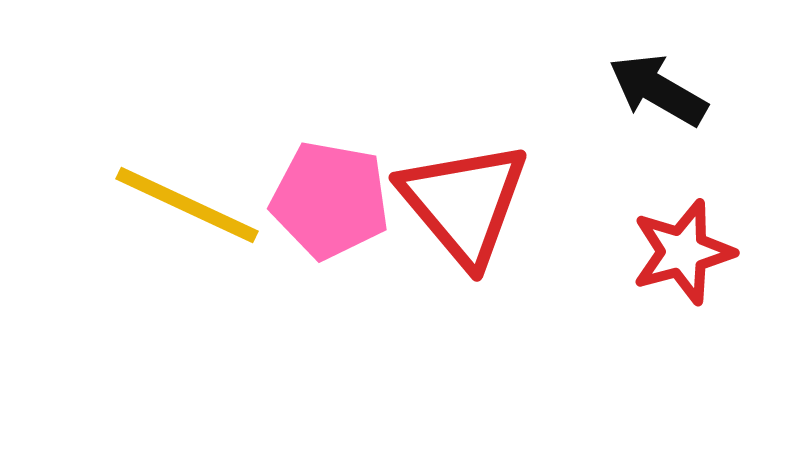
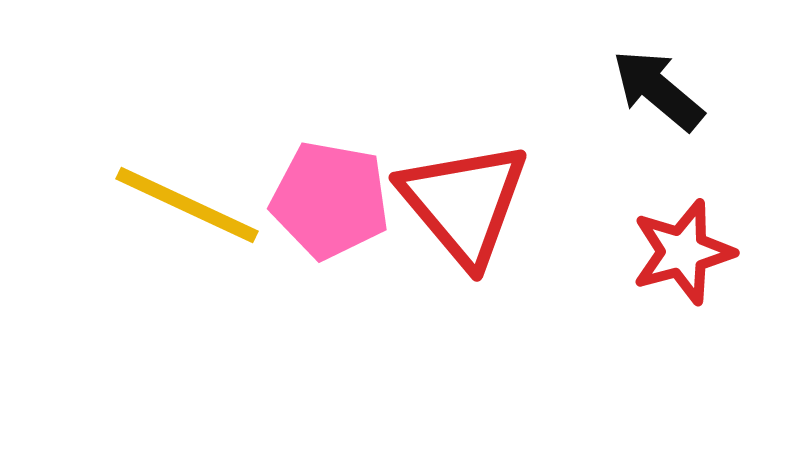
black arrow: rotated 10 degrees clockwise
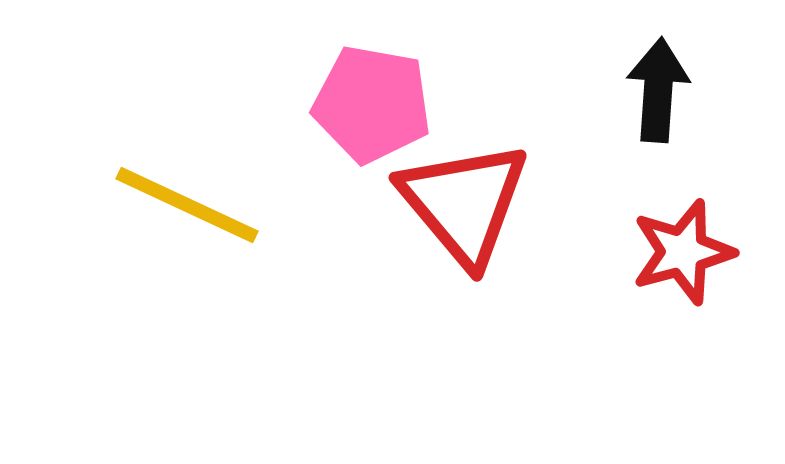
black arrow: rotated 54 degrees clockwise
pink pentagon: moved 42 px right, 96 px up
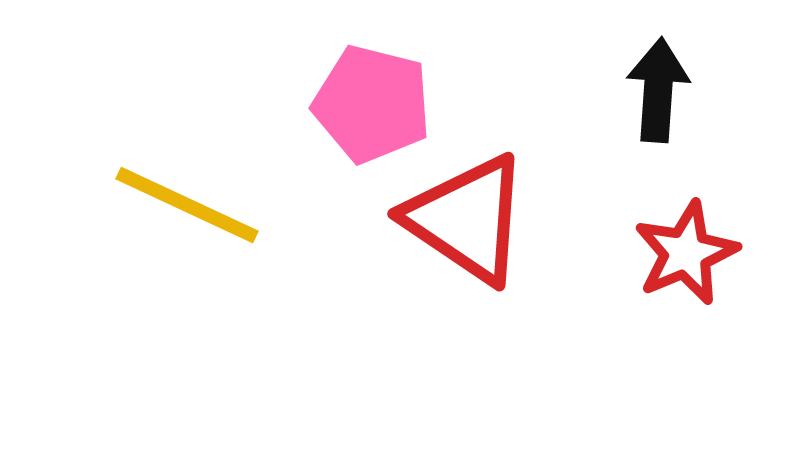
pink pentagon: rotated 4 degrees clockwise
red triangle: moved 3 px right, 16 px down; rotated 16 degrees counterclockwise
red star: moved 3 px right, 1 px down; rotated 8 degrees counterclockwise
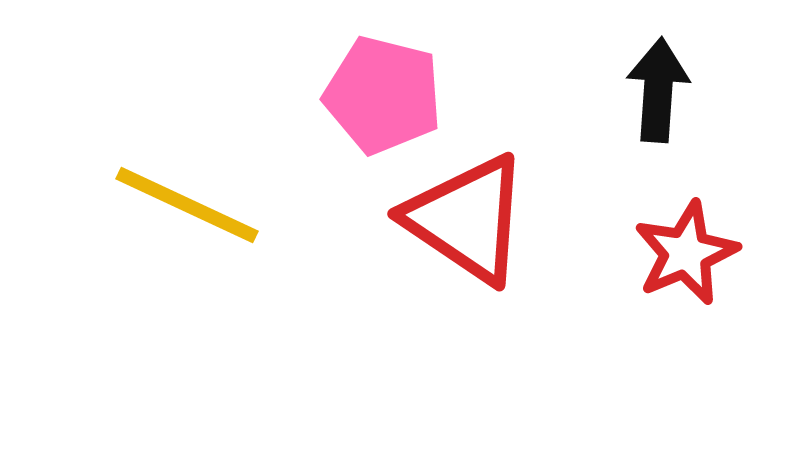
pink pentagon: moved 11 px right, 9 px up
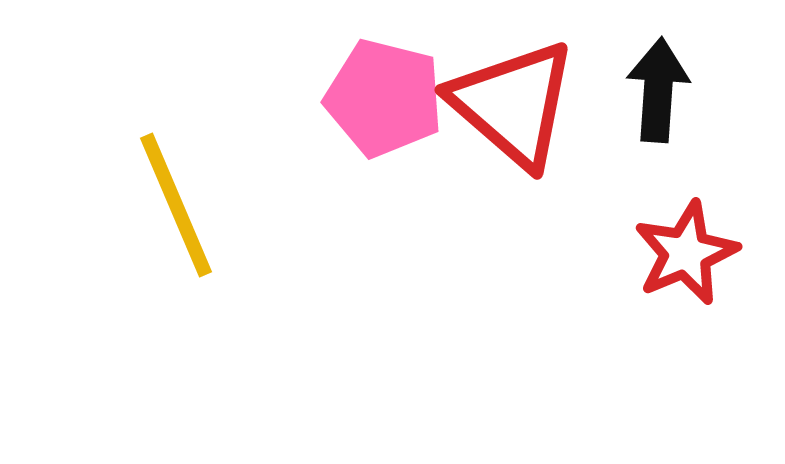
pink pentagon: moved 1 px right, 3 px down
yellow line: moved 11 px left; rotated 42 degrees clockwise
red triangle: moved 46 px right, 115 px up; rotated 7 degrees clockwise
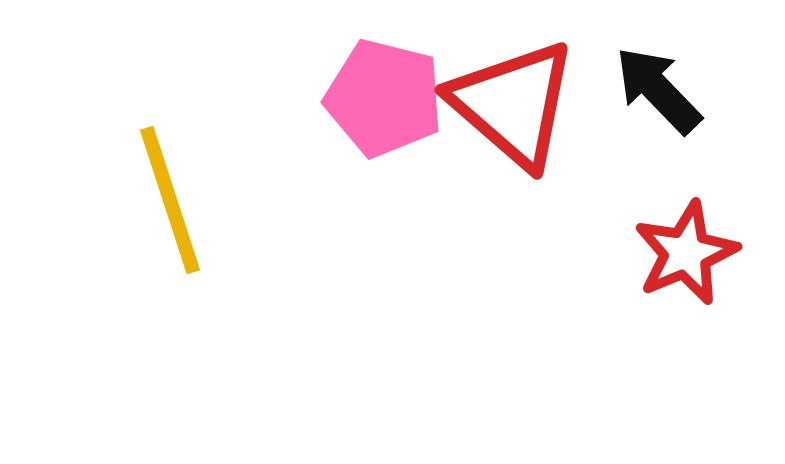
black arrow: rotated 48 degrees counterclockwise
yellow line: moved 6 px left, 5 px up; rotated 5 degrees clockwise
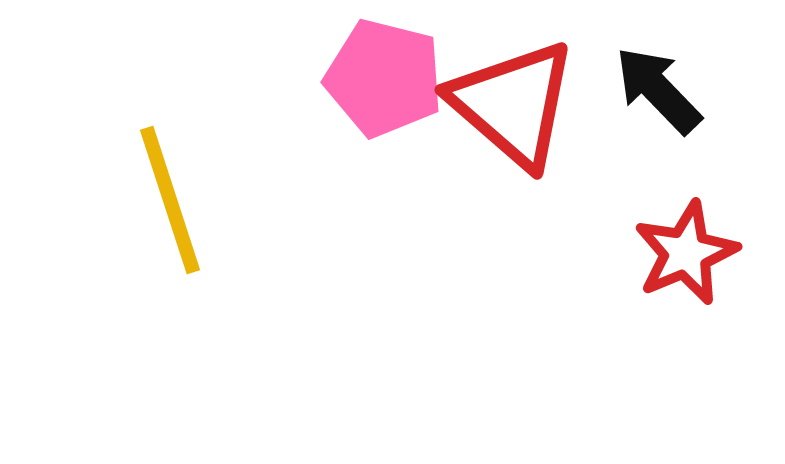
pink pentagon: moved 20 px up
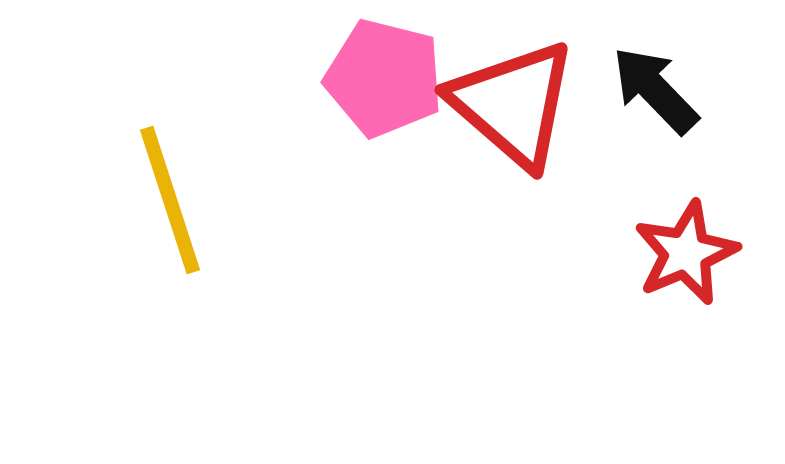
black arrow: moved 3 px left
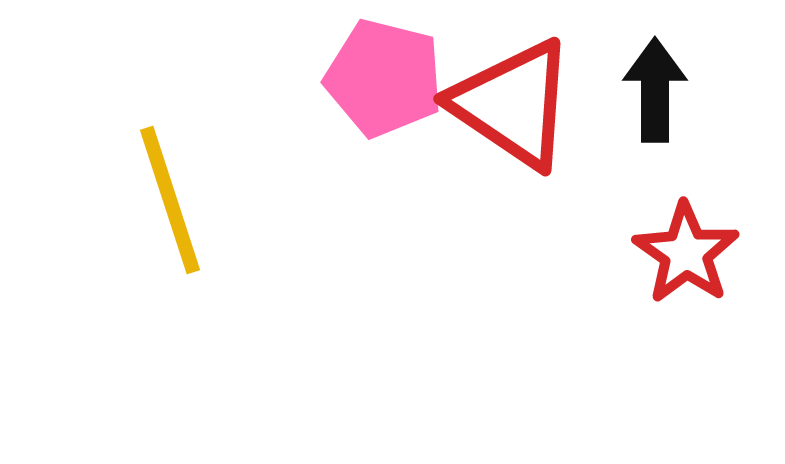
black arrow: rotated 44 degrees clockwise
red triangle: rotated 7 degrees counterclockwise
red star: rotated 14 degrees counterclockwise
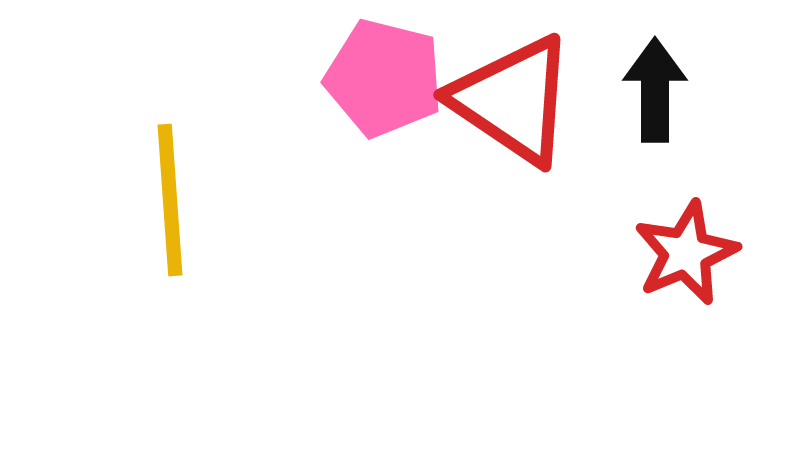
red triangle: moved 4 px up
yellow line: rotated 14 degrees clockwise
red star: rotated 14 degrees clockwise
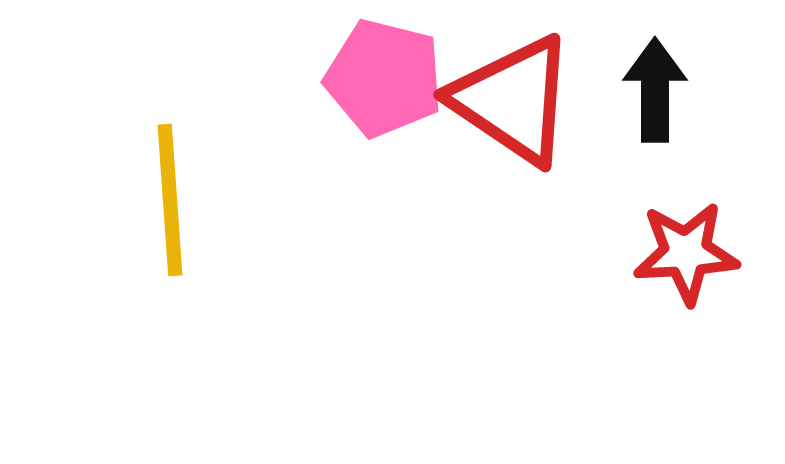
red star: rotated 20 degrees clockwise
